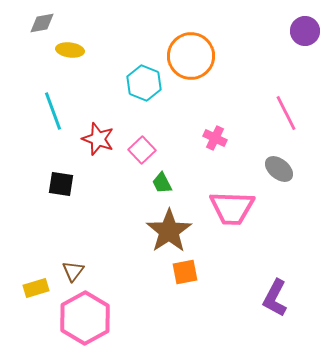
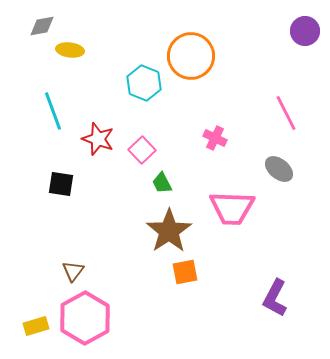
gray diamond: moved 3 px down
yellow rectangle: moved 38 px down
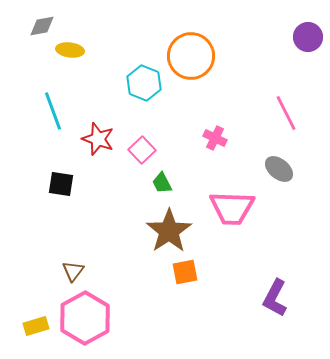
purple circle: moved 3 px right, 6 px down
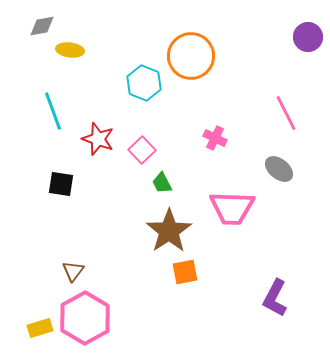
yellow rectangle: moved 4 px right, 2 px down
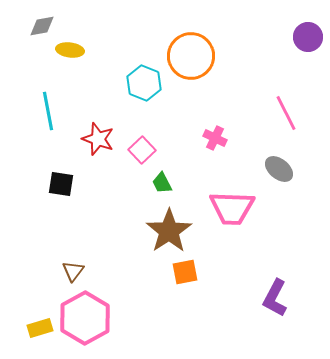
cyan line: moved 5 px left; rotated 9 degrees clockwise
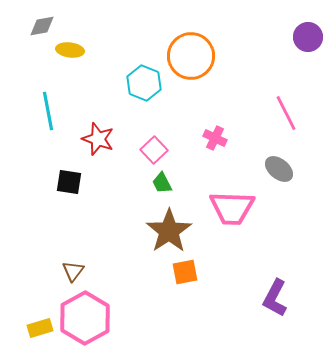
pink square: moved 12 px right
black square: moved 8 px right, 2 px up
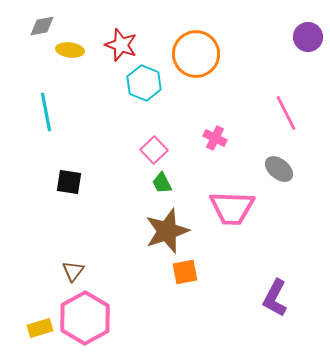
orange circle: moved 5 px right, 2 px up
cyan line: moved 2 px left, 1 px down
red star: moved 23 px right, 94 px up
brown star: moved 2 px left; rotated 15 degrees clockwise
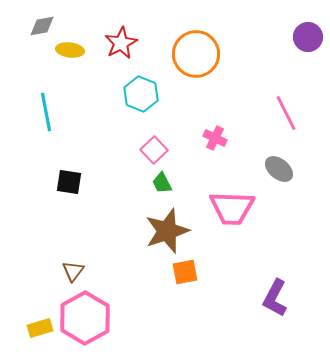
red star: moved 2 px up; rotated 24 degrees clockwise
cyan hexagon: moved 3 px left, 11 px down
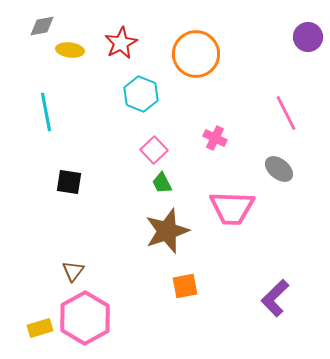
orange square: moved 14 px down
purple L-shape: rotated 18 degrees clockwise
